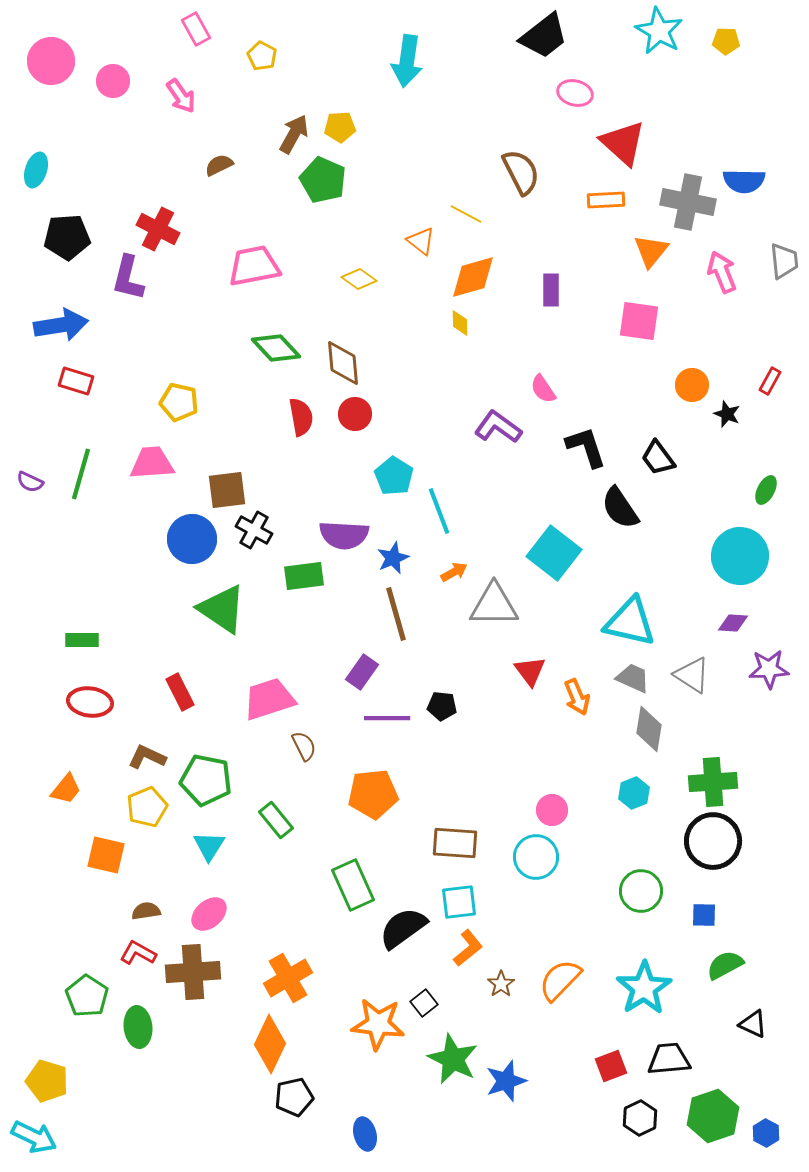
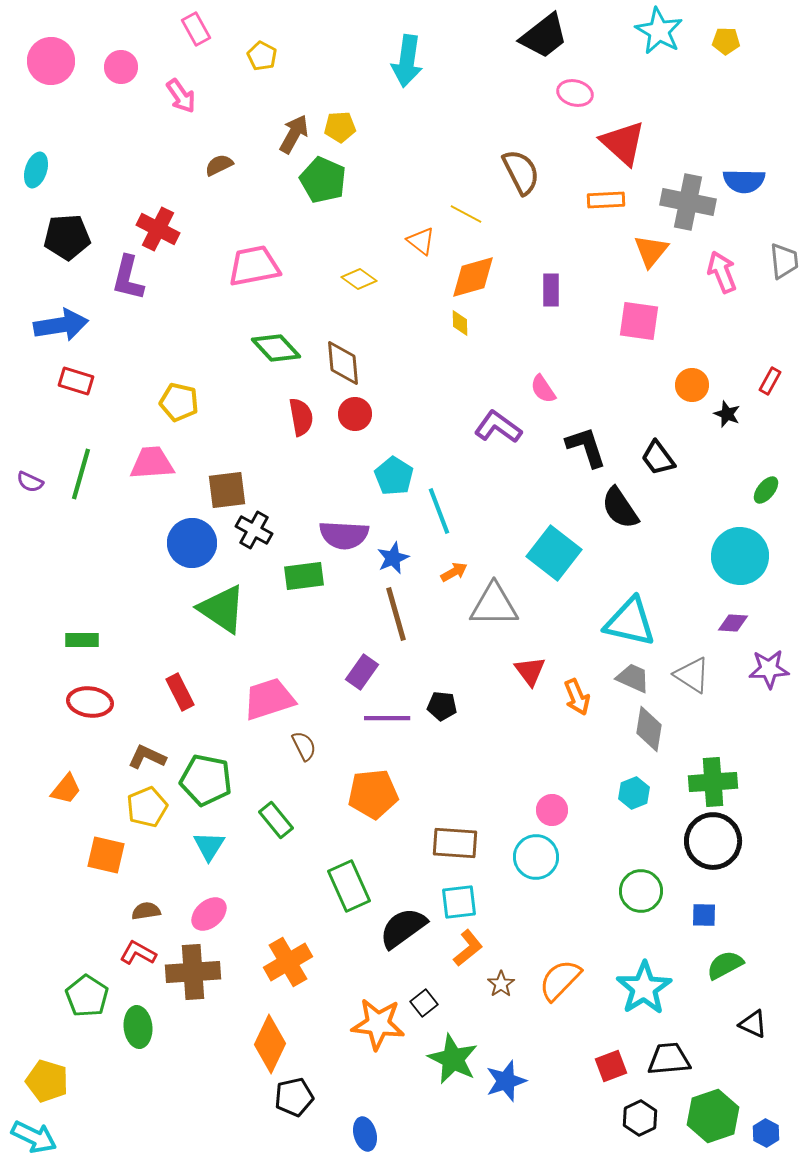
pink circle at (113, 81): moved 8 px right, 14 px up
green ellipse at (766, 490): rotated 12 degrees clockwise
blue circle at (192, 539): moved 4 px down
green rectangle at (353, 885): moved 4 px left, 1 px down
orange cross at (288, 978): moved 16 px up
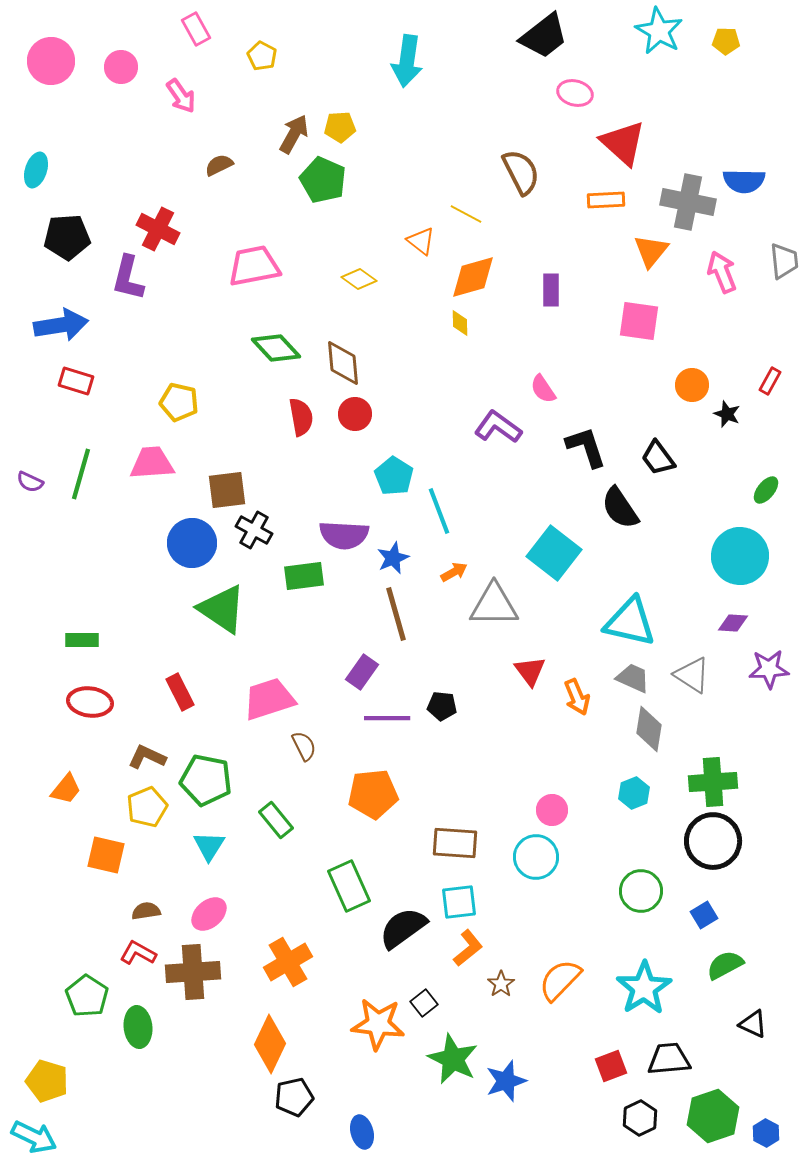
blue square at (704, 915): rotated 32 degrees counterclockwise
blue ellipse at (365, 1134): moved 3 px left, 2 px up
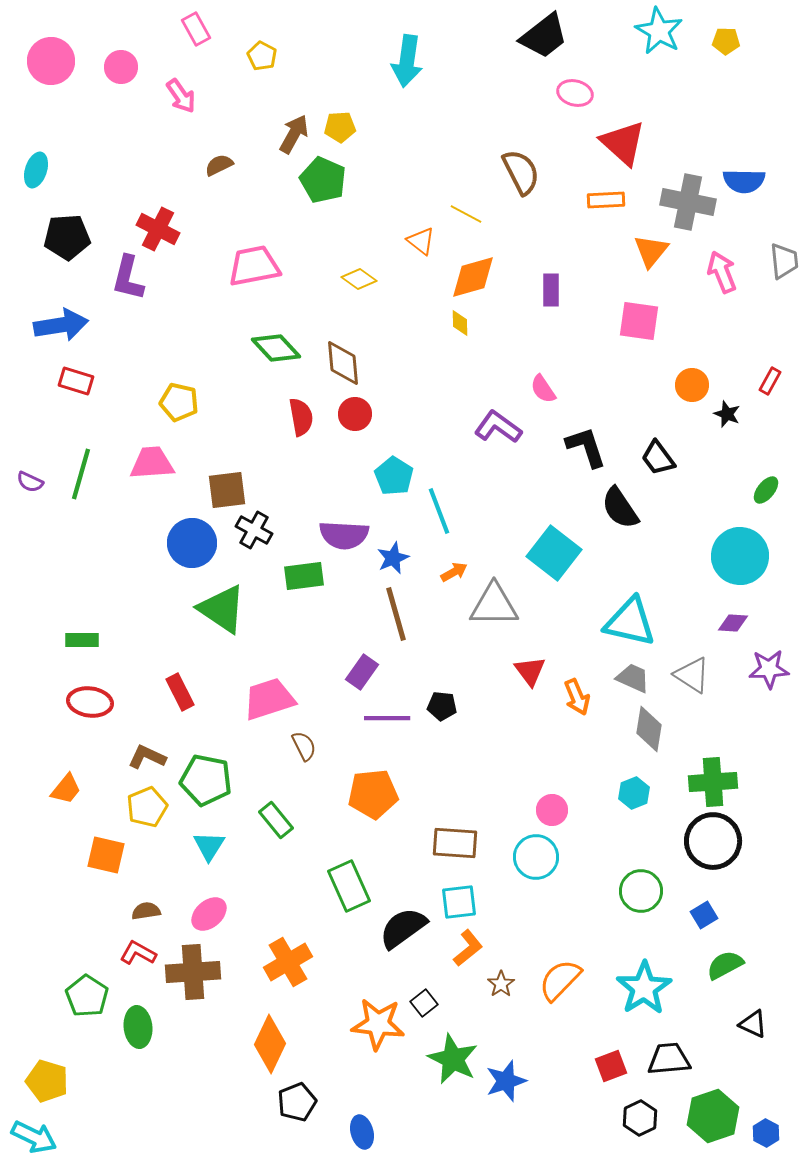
black pentagon at (294, 1097): moved 3 px right, 5 px down; rotated 9 degrees counterclockwise
